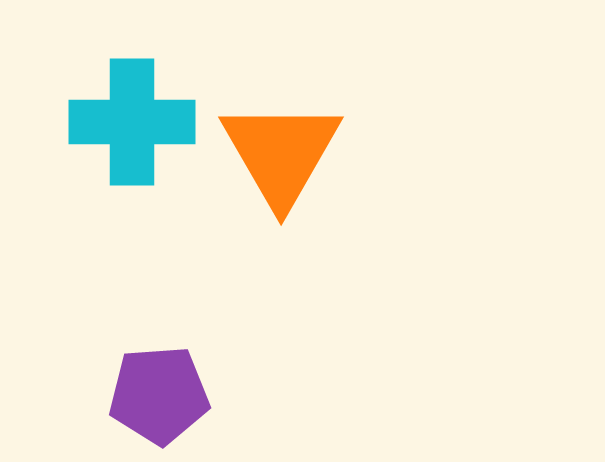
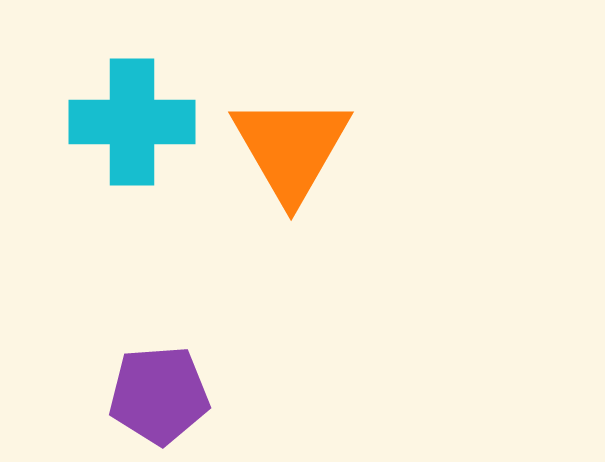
orange triangle: moved 10 px right, 5 px up
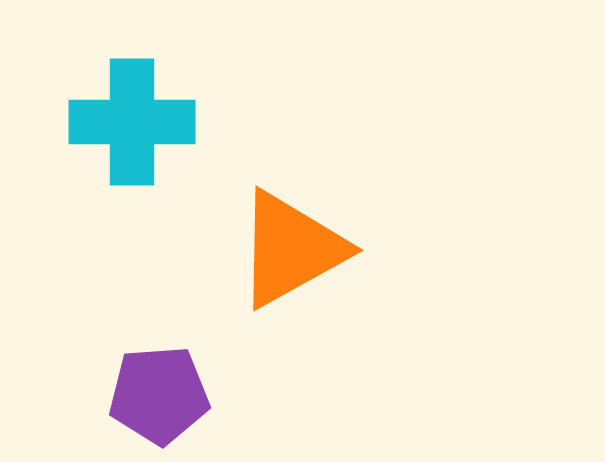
orange triangle: moved 101 px down; rotated 31 degrees clockwise
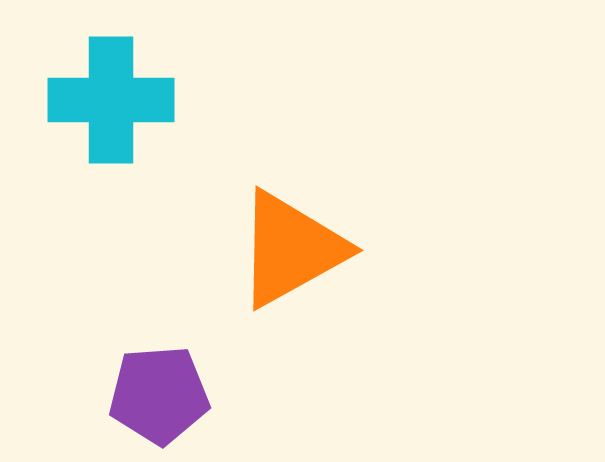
cyan cross: moved 21 px left, 22 px up
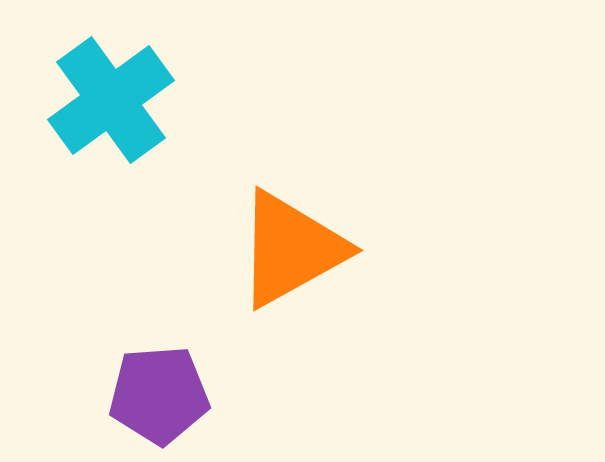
cyan cross: rotated 36 degrees counterclockwise
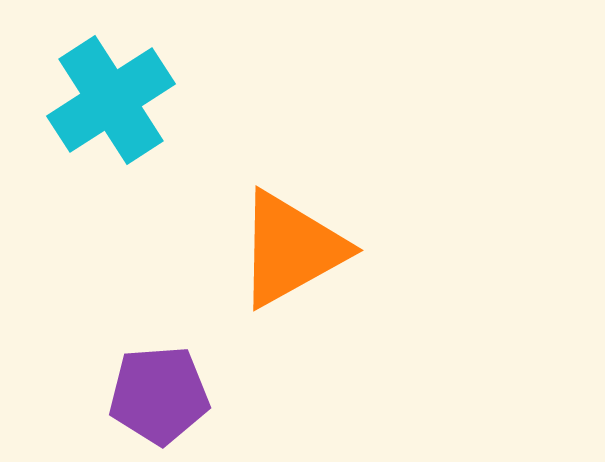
cyan cross: rotated 3 degrees clockwise
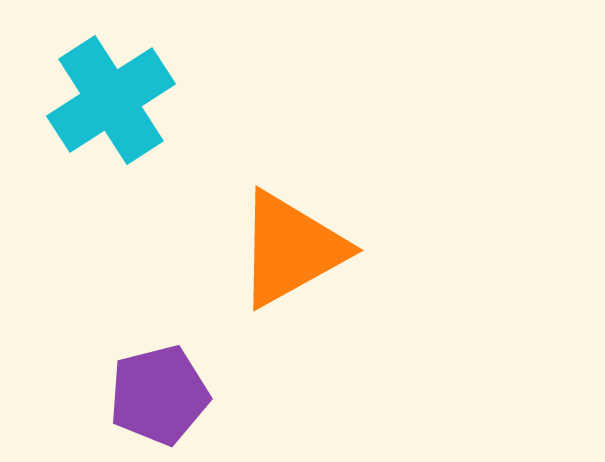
purple pentagon: rotated 10 degrees counterclockwise
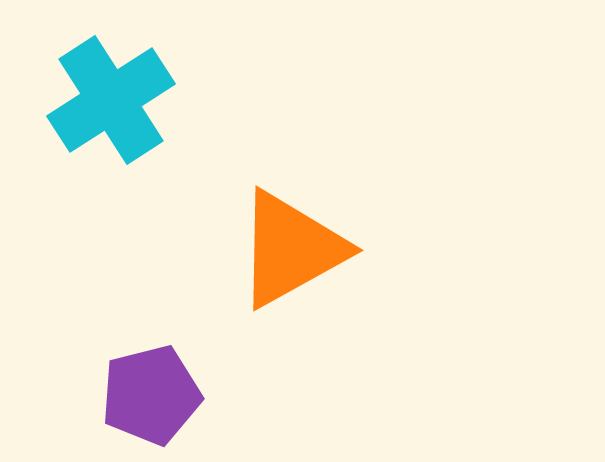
purple pentagon: moved 8 px left
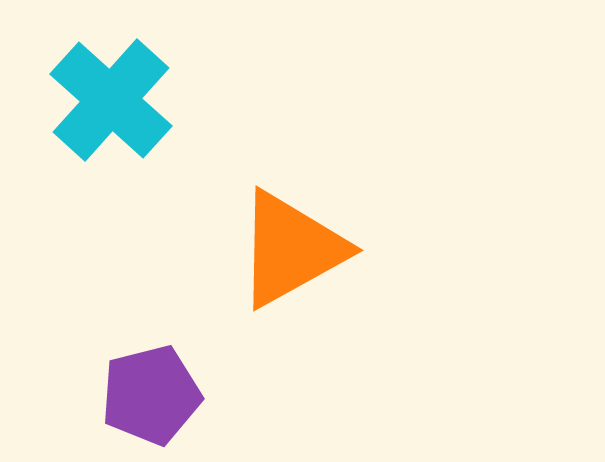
cyan cross: rotated 15 degrees counterclockwise
